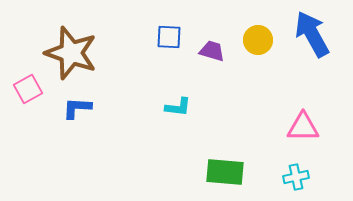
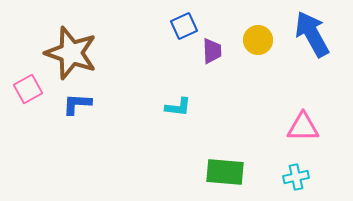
blue square: moved 15 px right, 11 px up; rotated 28 degrees counterclockwise
purple trapezoid: rotated 72 degrees clockwise
blue L-shape: moved 4 px up
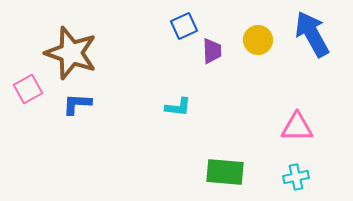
pink triangle: moved 6 px left
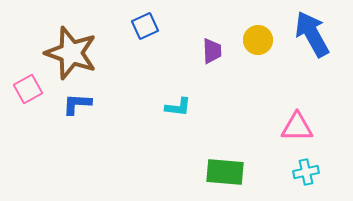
blue square: moved 39 px left
cyan cross: moved 10 px right, 5 px up
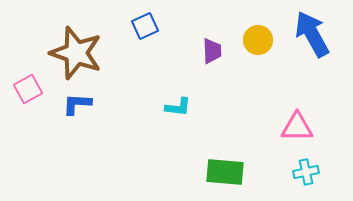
brown star: moved 5 px right
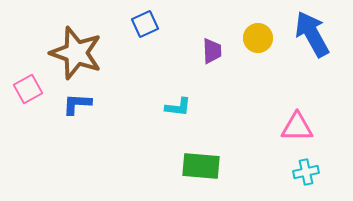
blue square: moved 2 px up
yellow circle: moved 2 px up
green rectangle: moved 24 px left, 6 px up
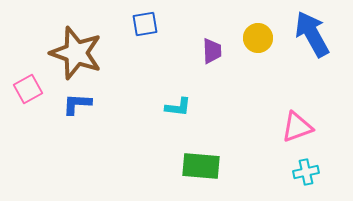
blue square: rotated 16 degrees clockwise
pink triangle: rotated 20 degrees counterclockwise
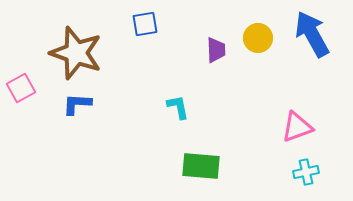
purple trapezoid: moved 4 px right, 1 px up
pink square: moved 7 px left, 1 px up
cyan L-shape: rotated 108 degrees counterclockwise
